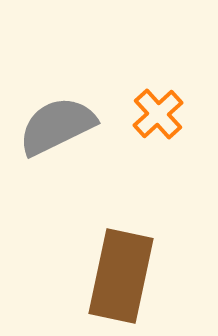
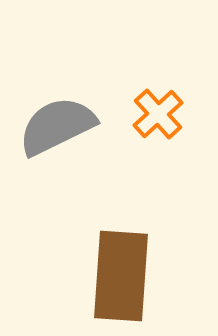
brown rectangle: rotated 8 degrees counterclockwise
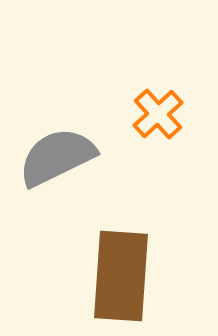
gray semicircle: moved 31 px down
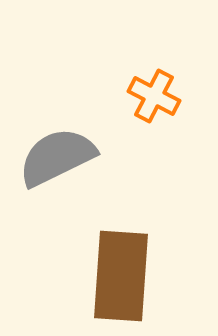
orange cross: moved 4 px left, 18 px up; rotated 21 degrees counterclockwise
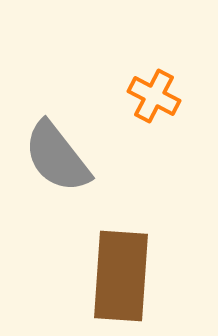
gray semicircle: rotated 102 degrees counterclockwise
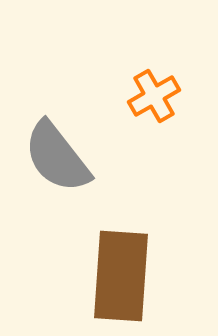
orange cross: rotated 33 degrees clockwise
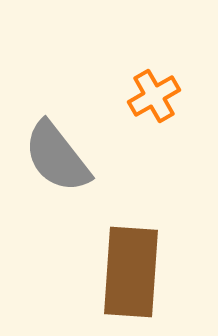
brown rectangle: moved 10 px right, 4 px up
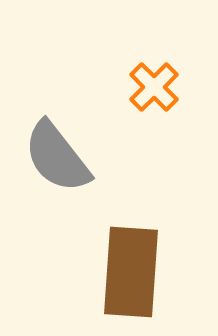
orange cross: moved 9 px up; rotated 15 degrees counterclockwise
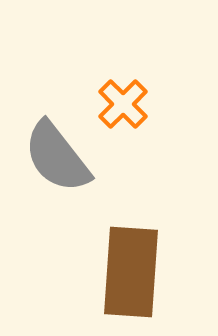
orange cross: moved 31 px left, 17 px down
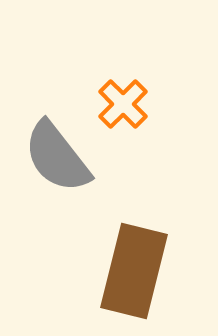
brown rectangle: moved 3 px right, 1 px up; rotated 10 degrees clockwise
